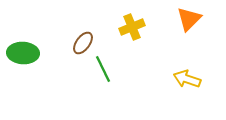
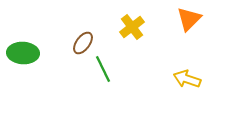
yellow cross: rotated 15 degrees counterclockwise
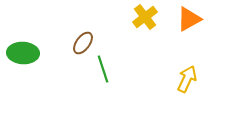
orange triangle: rotated 16 degrees clockwise
yellow cross: moved 13 px right, 10 px up
green line: rotated 8 degrees clockwise
yellow arrow: rotated 96 degrees clockwise
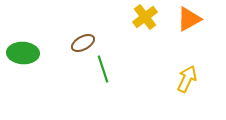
brown ellipse: rotated 25 degrees clockwise
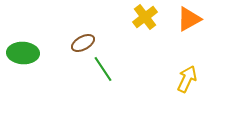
green line: rotated 16 degrees counterclockwise
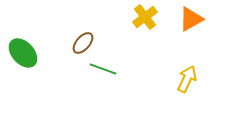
orange triangle: moved 2 px right
brown ellipse: rotated 20 degrees counterclockwise
green ellipse: rotated 44 degrees clockwise
green line: rotated 36 degrees counterclockwise
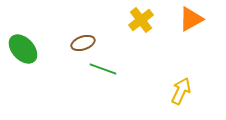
yellow cross: moved 4 px left, 3 px down
brown ellipse: rotated 30 degrees clockwise
green ellipse: moved 4 px up
yellow arrow: moved 6 px left, 12 px down
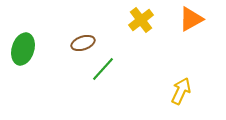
green ellipse: rotated 60 degrees clockwise
green line: rotated 68 degrees counterclockwise
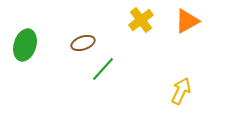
orange triangle: moved 4 px left, 2 px down
green ellipse: moved 2 px right, 4 px up
